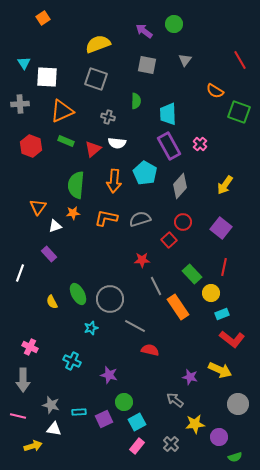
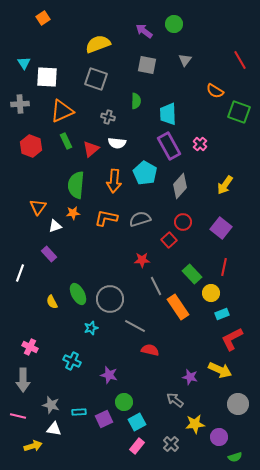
green rectangle at (66, 141): rotated 42 degrees clockwise
red triangle at (93, 149): moved 2 px left
red L-shape at (232, 339): rotated 115 degrees clockwise
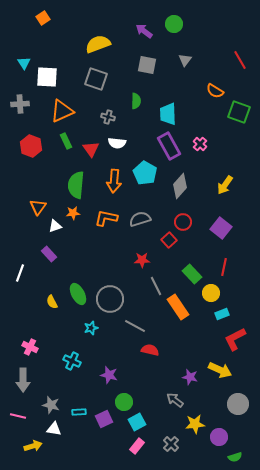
red triangle at (91, 149): rotated 24 degrees counterclockwise
red L-shape at (232, 339): moved 3 px right
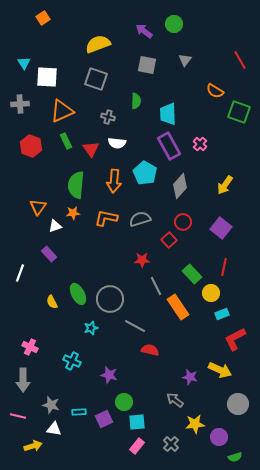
cyan square at (137, 422): rotated 24 degrees clockwise
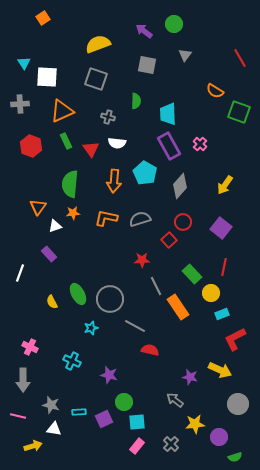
gray triangle at (185, 60): moved 5 px up
red line at (240, 60): moved 2 px up
green semicircle at (76, 185): moved 6 px left, 1 px up
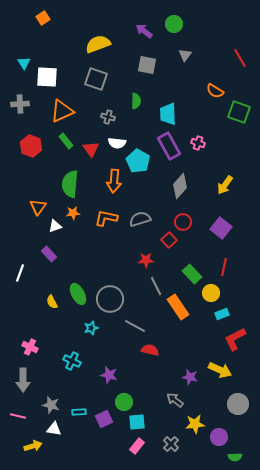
green rectangle at (66, 141): rotated 14 degrees counterclockwise
pink cross at (200, 144): moved 2 px left, 1 px up; rotated 24 degrees counterclockwise
cyan pentagon at (145, 173): moved 7 px left, 12 px up
red star at (142, 260): moved 4 px right
green semicircle at (235, 457): rotated 16 degrees clockwise
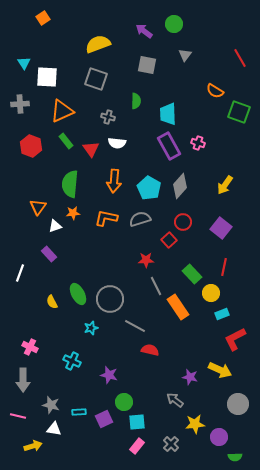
cyan pentagon at (138, 161): moved 11 px right, 27 px down
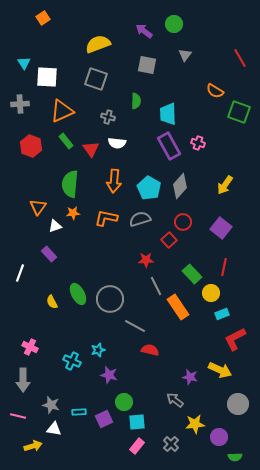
cyan star at (91, 328): moved 7 px right, 22 px down
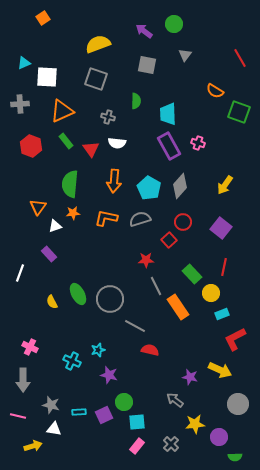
cyan triangle at (24, 63): rotated 40 degrees clockwise
purple square at (104, 419): moved 4 px up
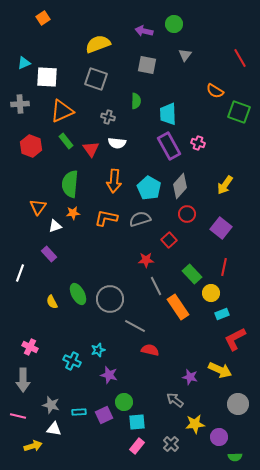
purple arrow at (144, 31): rotated 24 degrees counterclockwise
red circle at (183, 222): moved 4 px right, 8 px up
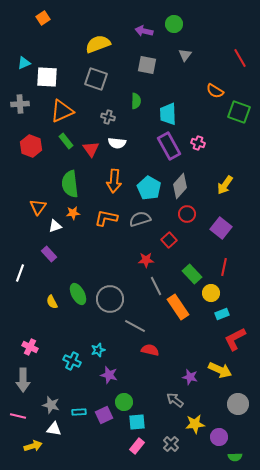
green semicircle at (70, 184): rotated 12 degrees counterclockwise
